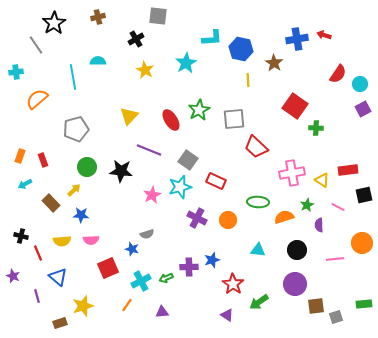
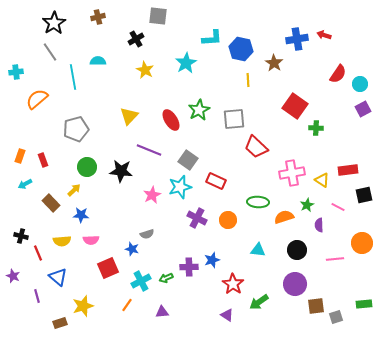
gray line at (36, 45): moved 14 px right, 7 px down
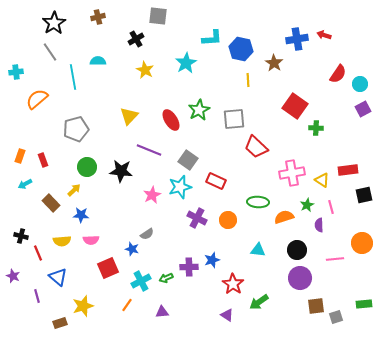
pink line at (338, 207): moved 7 px left; rotated 48 degrees clockwise
gray semicircle at (147, 234): rotated 16 degrees counterclockwise
purple circle at (295, 284): moved 5 px right, 6 px up
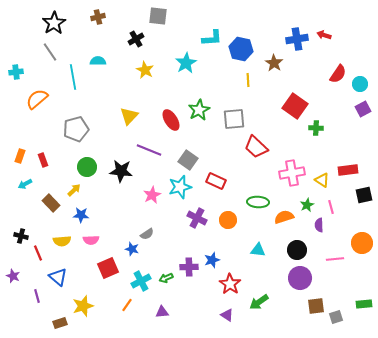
red star at (233, 284): moved 3 px left
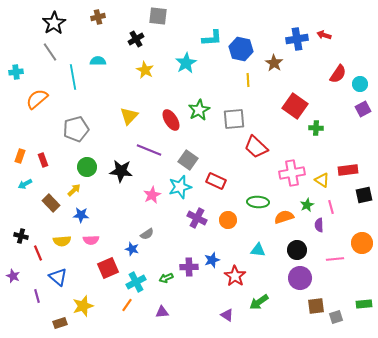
cyan cross at (141, 281): moved 5 px left, 1 px down
red star at (230, 284): moved 5 px right, 8 px up
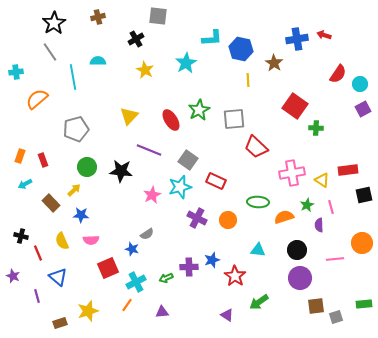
yellow semicircle at (62, 241): rotated 72 degrees clockwise
yellow star at (83, 306): moved 5 px right, 5 px down
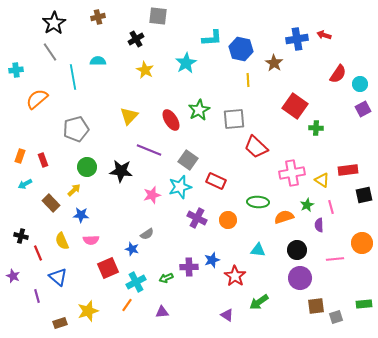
cyan cross at (16, 72): moved 2 px up
pink star at (152, 195): rotated 12 degrees clockwise
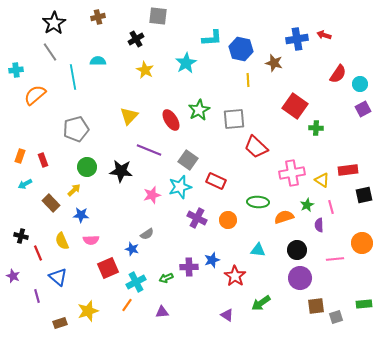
brown star at (274, 63): rotated 18 degrees counterclockwise
orange semicircle at (37, 99): moved 2 px left, 4 px up
green arrow at (259, 302): moved 2 px right, 1 px down
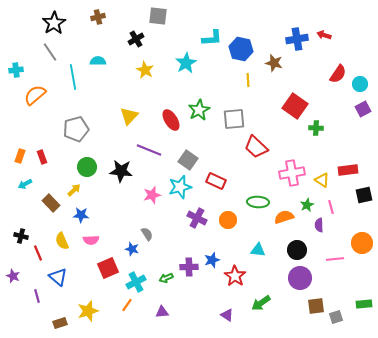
red rectangle at (43, 160): moved 1 px left, 3 px up
gray semicircle at (147, 234): rotated 88 degrees counterclockwise
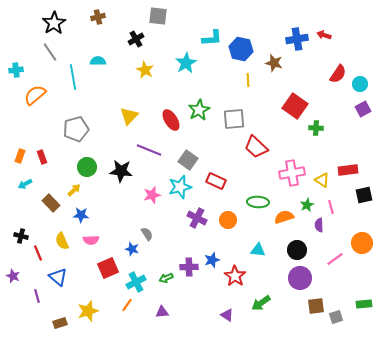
pink line at (335, 259): rotated 30 degrees counterclockwise
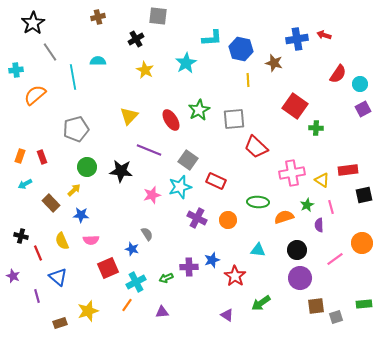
black star at (54, 23): moved 21 px left
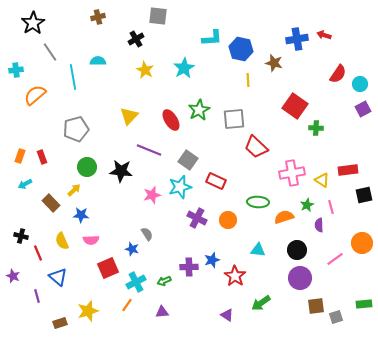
cyan star at (186, 63): moved 2 px left, 5 px down
green arrow at (166, 278): moved 2 px left, 3 px down
